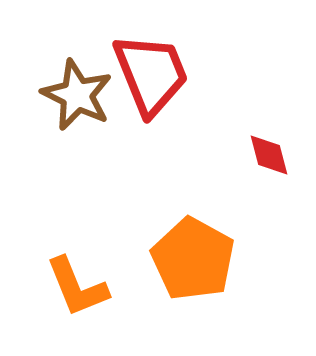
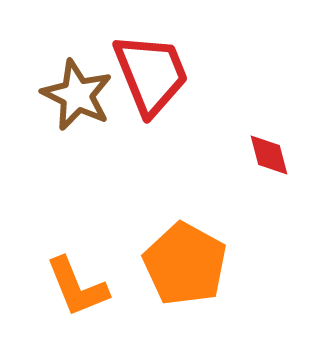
orange pentagon: moved 8 px left, 5 px down
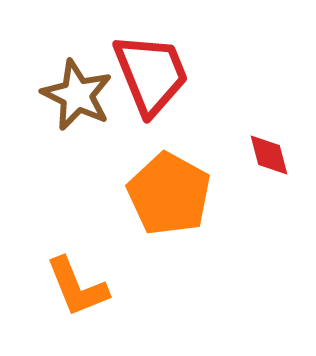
orange pentagon: moved 16 px left, 70 px up
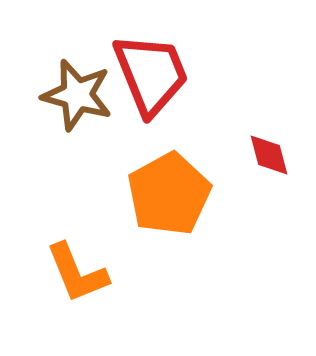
brown star: rotated 10 degrees counterclockwise
orange pentagon: rotated 14 degrees clockwise
orange L-shape: moved 14 px up
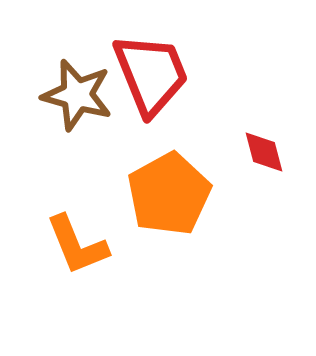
red diamond: moved 5 px left, 3 px up
orange L-shape: moved 28 px up
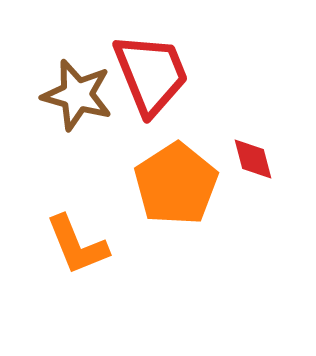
red diamond: moved 11 px left, 7 px down
orange pentagon: moved 7 px right, 10 px up; rotated 4 degrees counterclockwise
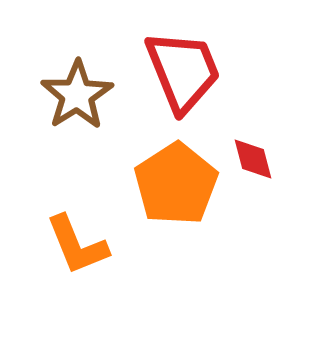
red trapezoid: moved 32 px right, 3 px up
brown star: rotated 24 degrees clockwise
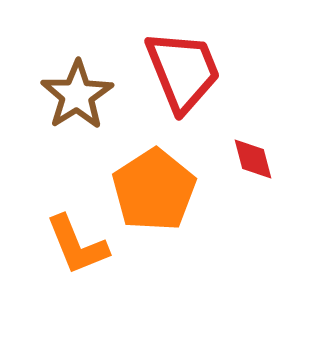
orange pentagon: moved 22 px left, 6 px down
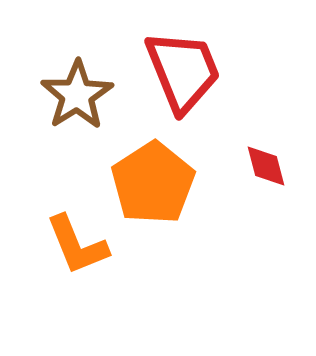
red diamond: moved 13 px right, 7 px down
orange pentagon: moved 1 px left, 7 px up
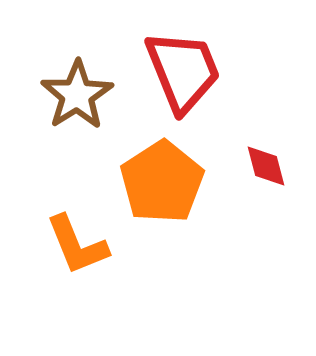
orange pentagon: moved 9 px right, 1 px up
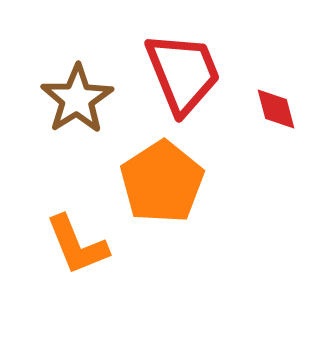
red trapezoid: moved 2 px down
brown star: moved 4 px down
red diamond: moved 10 px right, 57 px up
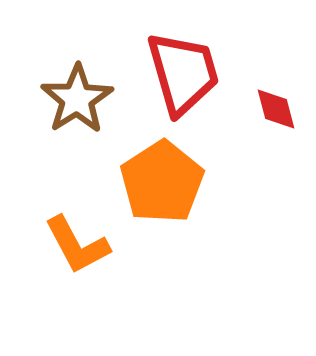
red trapezoid: rotated 6 degrees clockwise
orange L-shape: rotated 6 degrees counterclockwise
